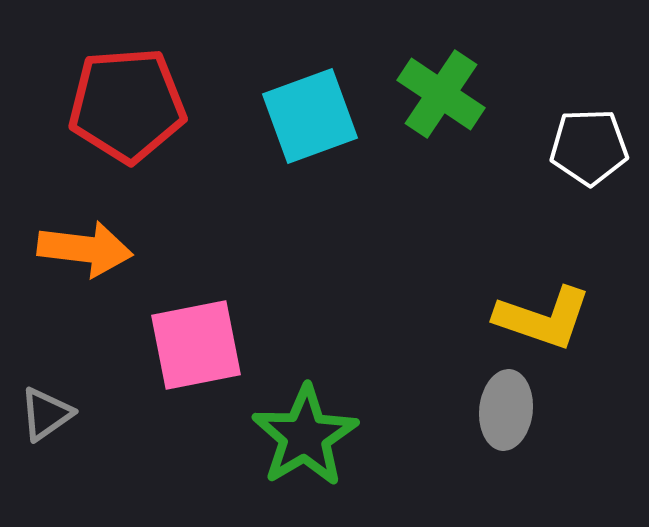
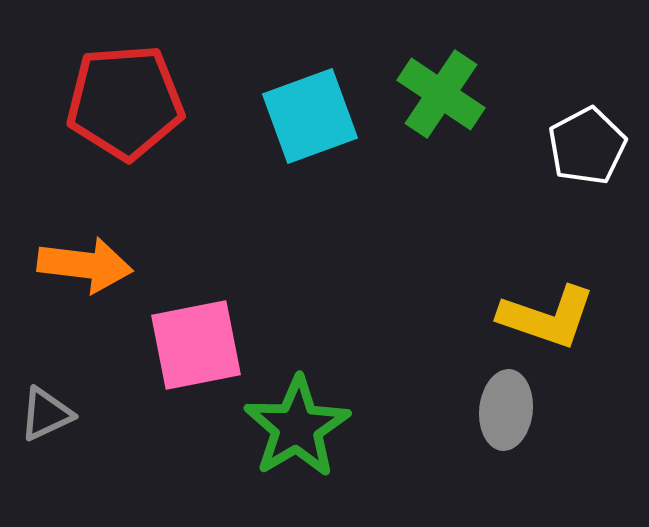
red pentagon: moved 2 px left, 3 px up
white pentagon: moved 2 px left, 1 px up; rotated 26 degrees counterclockwise
orange arrow: moved 16 px down
yellow L-shape: moved 4 px right, 1 px up
gray triangle: rotated 10 degrees clockwise
green star: moved 8 px left, 9 px up
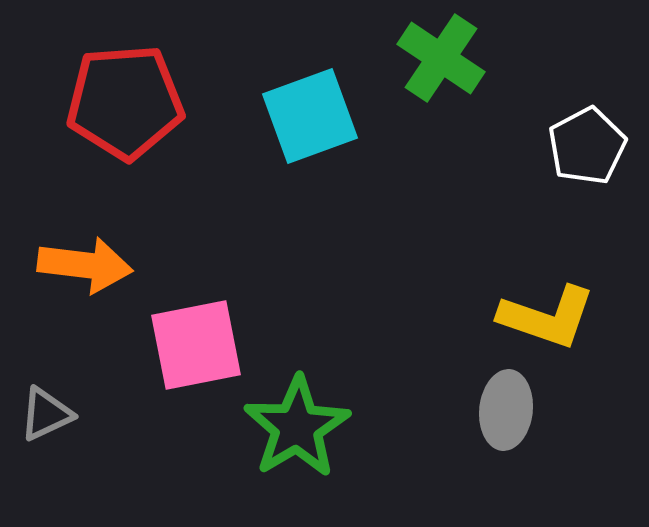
green cross: moved 36 px up
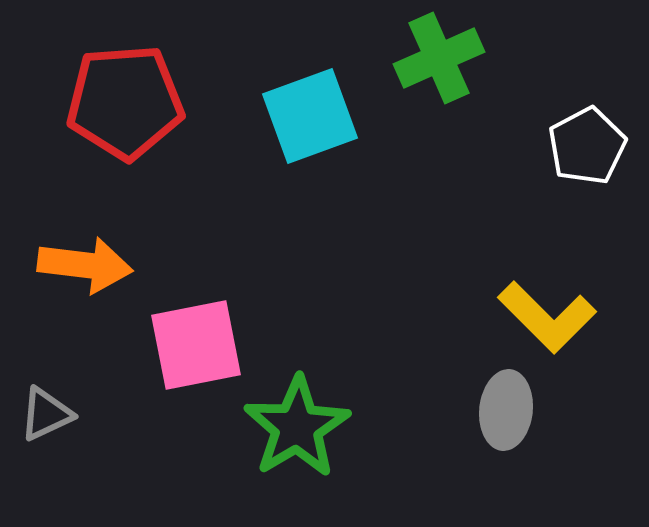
green cross: moved 2 px left; rotated 32 degrees clockwise
yellow L-shape: rotated 26 degrees clockwise
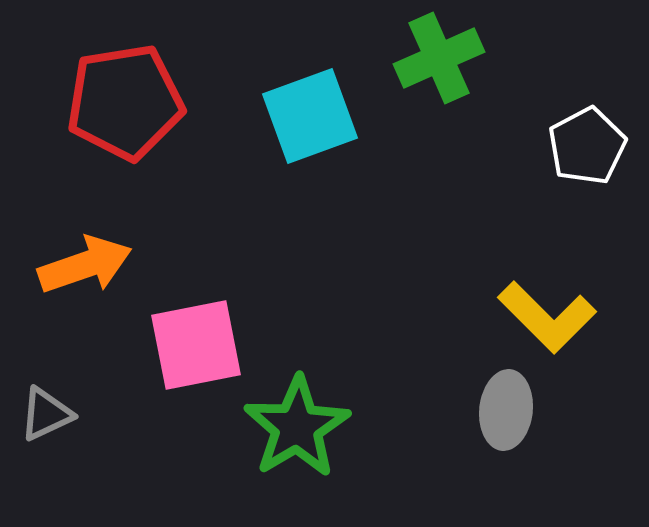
red pentagon: rotated 5 degrees counterclockwise
orange arrow: rotated 26 degrees counterclockwise
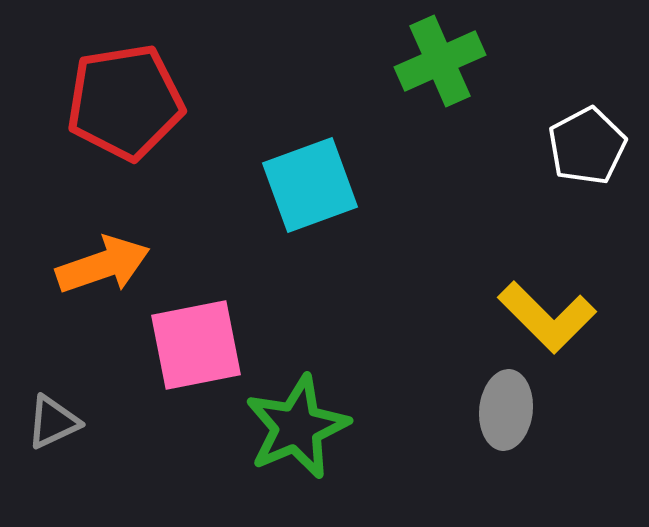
green cross: moved 1 px right, 3 px down
cyan square: moved 69 px down
orange arrow: moved 18 px right
gray triangle: moved 7 px right, 8 px down
green star: rotated 8 degrees clockwise
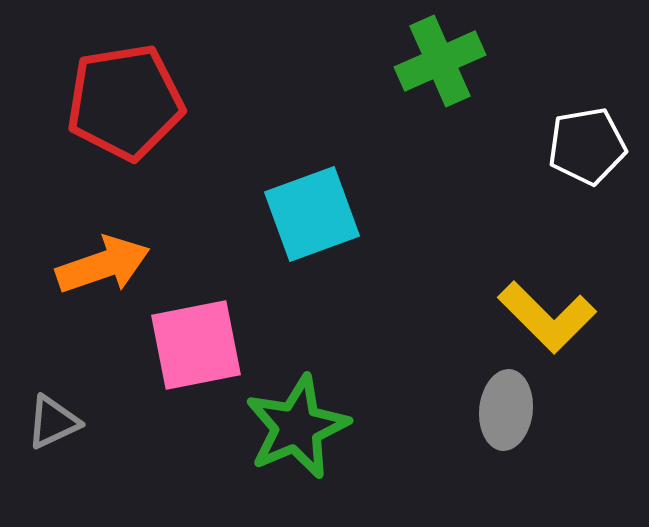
white pentagon: rotated 18 degrees clockwise
cyan square: moved 2 px right, 29 px down
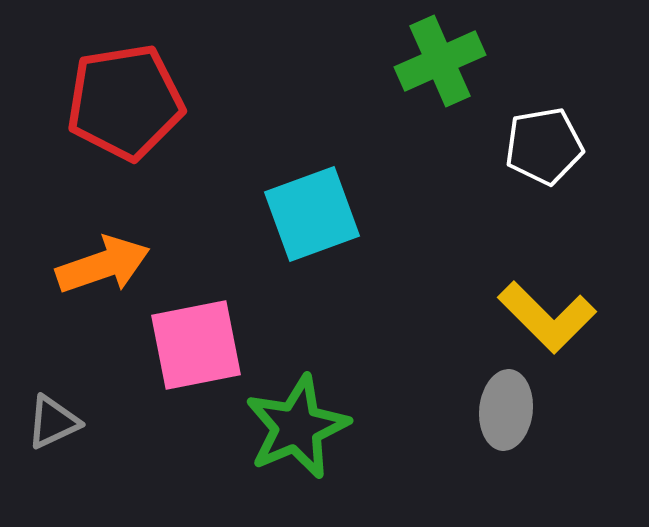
white pentagon: moved 43 px left
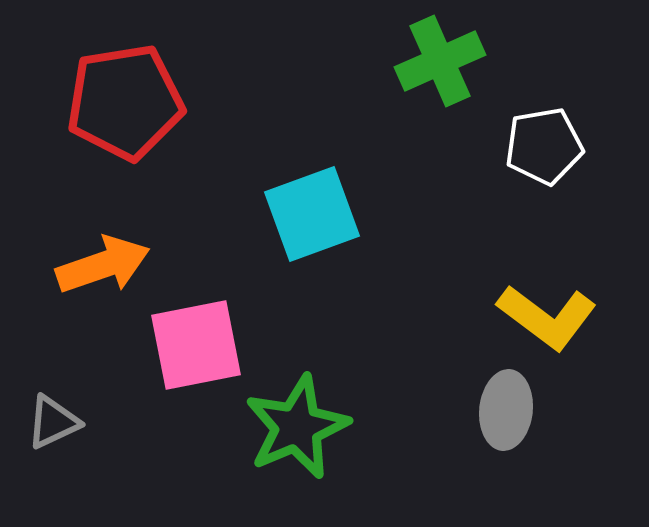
yellow L-shape: rotated 8 degrees counterclockwise
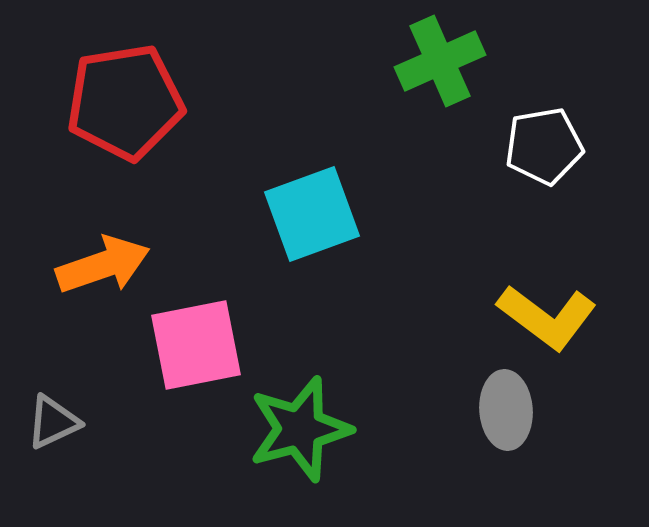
gray ellipse: rotated 10 degrees counterclockwise
green star: moved 3 px right, 2 px down; rotated 8 degrees clockwise
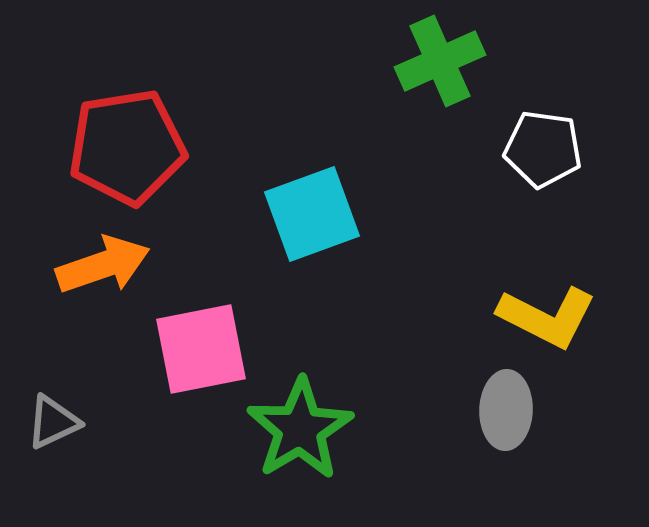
red pentagon: moved 2 px right, 45 px down
white pentagon: moved 1 px left, 3 px down; rotated 18 degrees clockwise
yellow L-shape: rotated 10 degrees counterclockwise
pink square: moved 5 px right, 4 px down
gray ellipse: rotated 6 degrees clockwise
green star: rotated 16 degrees counterclockwise
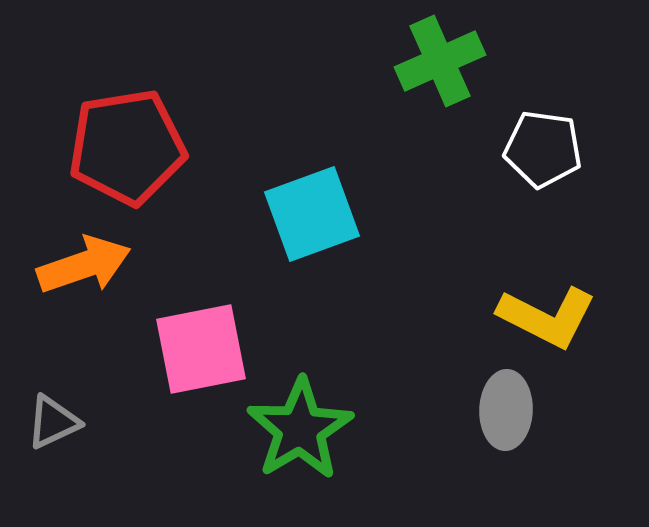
orange arrow: moved 19 px left
